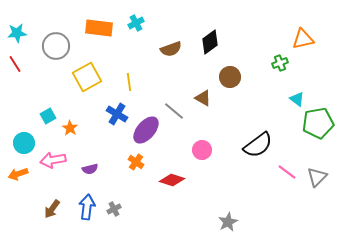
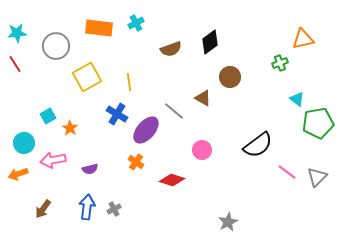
brown arrow: moved 9 px left
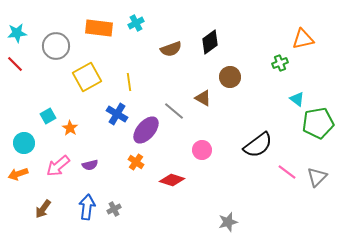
red line: rotated 12 degrees counterclockwise
pink arrow: moved 5 px right, 6 px down; rotated 30 degrees counterclockwise
purple semicircle: moved 4 px up
gray star: rotated 12 degrees clockwise
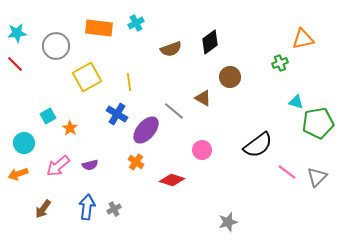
cyan triangle: moved 1 px left, 3 px down; rotated 21 degrees counterclockwise
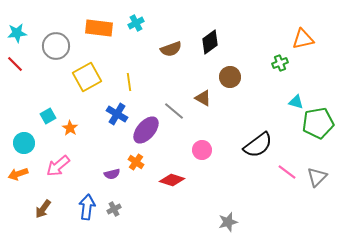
purple semicircle: moved 22 px right, 9 px down
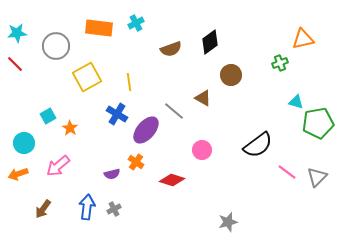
brown circle: moved 1 px right, 2 px up
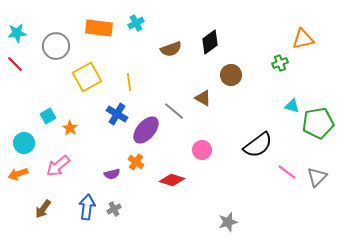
cyan triangle: moved 4 px left, 4 px down
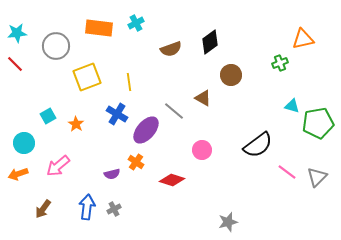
yellow square: rotated 8 degrees clockwise
orange star: moved 6 px right, 4 px up
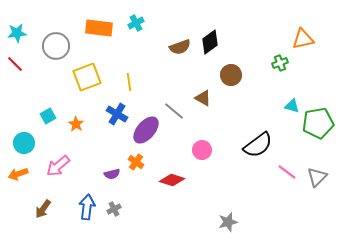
brown semicircle: moved 9 px right, 2 px up
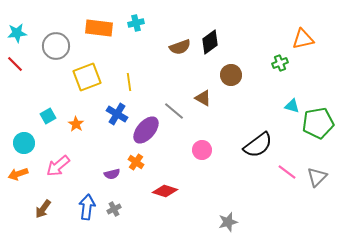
cyan cross: rotated 14 degrees clockwise
red diamond: moved 7 px left, 11 px down
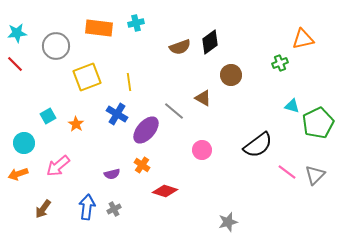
green pentagon: rotated 16 degrees counterclockwise
orange cross: moved 6 px right, 3 px down
gray triangle: moved 2 px left, 2 px up
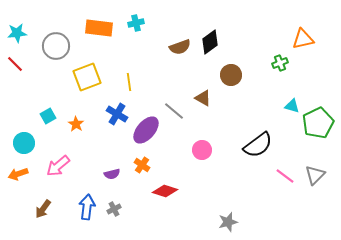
pink line: moved 2 px left, 4 px down
